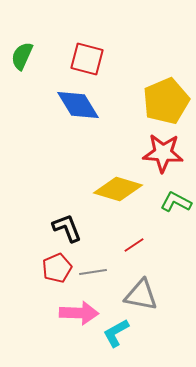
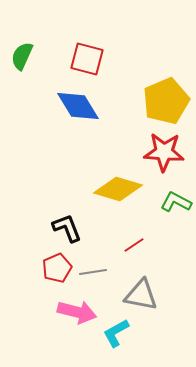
blue diamond: moved 1 px down
red star: moved 1 px right, 1 px up
pink arrow: moved 2 px left, 1 px up; rotated 12 degrees clockwise
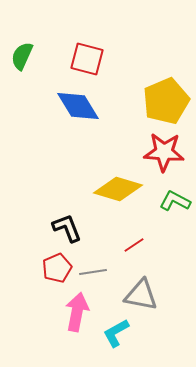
green L-shape: moved 1 px left, 1 px up
pink arrow: rotated 93 degrees counterclockwise
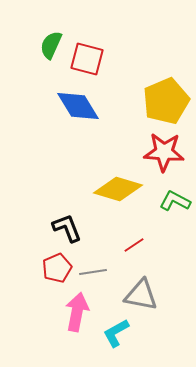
green semicircle: moved 29 px right, 11 px up
